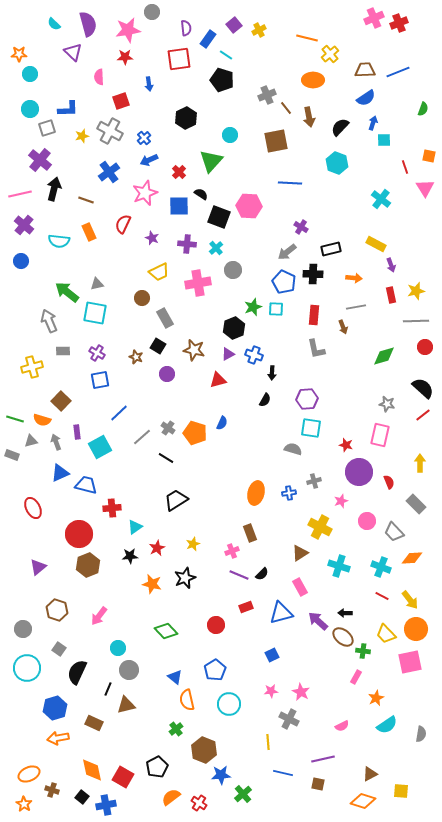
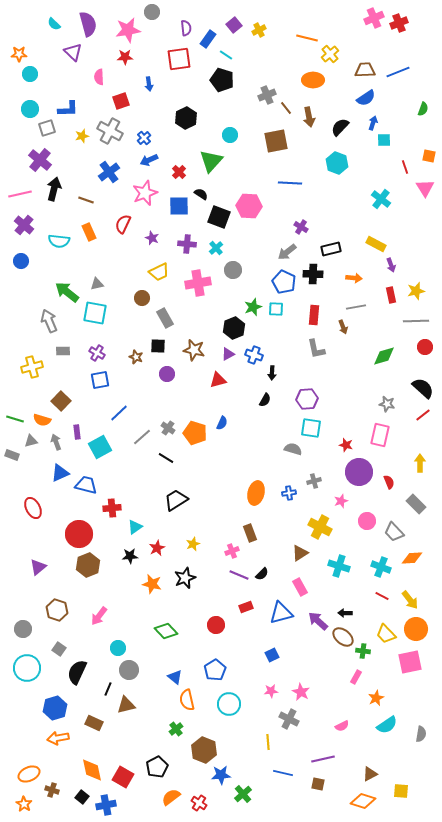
black square at (158, 346): rotated 28 degrees counterclockwise
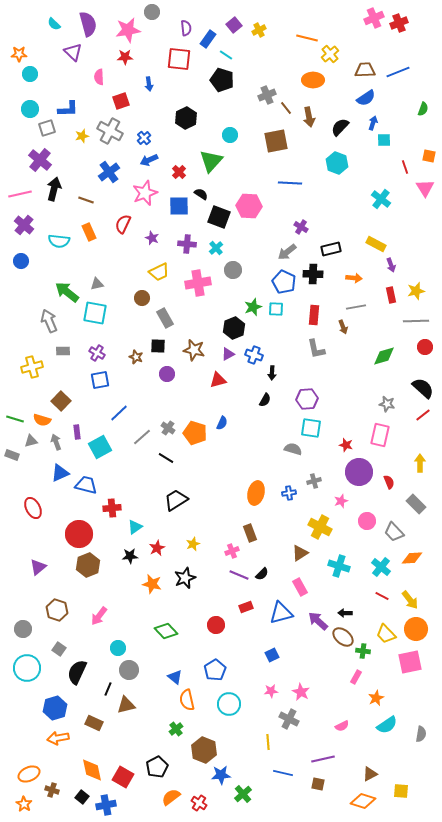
red square at (179, 59): rotated 15 degrees clockwise
cyan cross at (381, 567): rotated 18 degrees clockwise
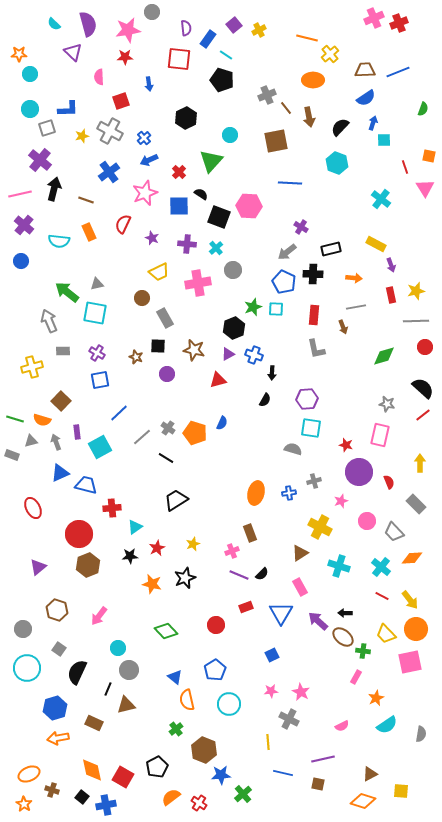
blue triangle at (281, 613): rotated 45 degrees counterclockwise
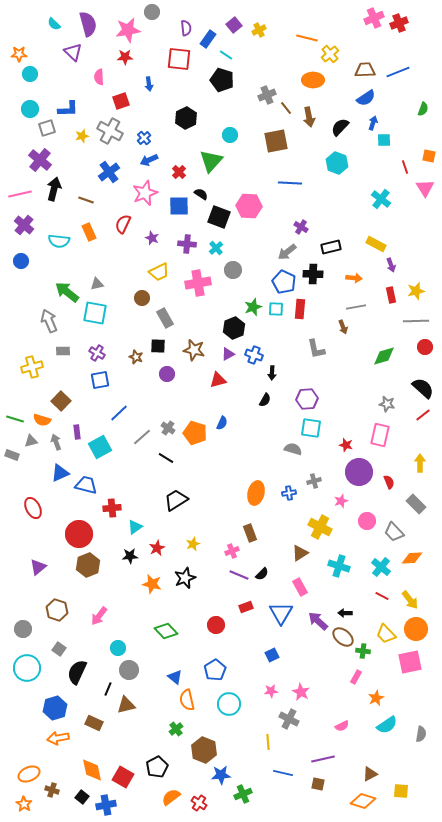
black rectangle at (331, 249): moved 2 px up
red rectangle at (314, 315): moved 14 px left, 6 px up
green cross at (243, 794): rotated 18 degrees clockwise
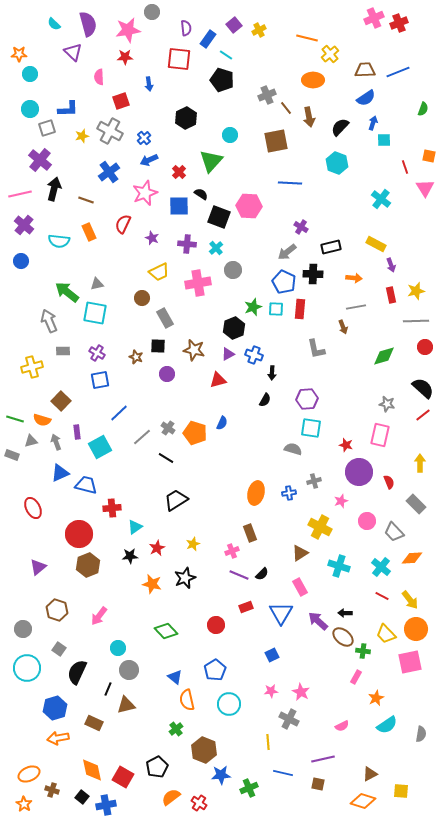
green cross at (243, 794): moved 6 px right, 6 px up
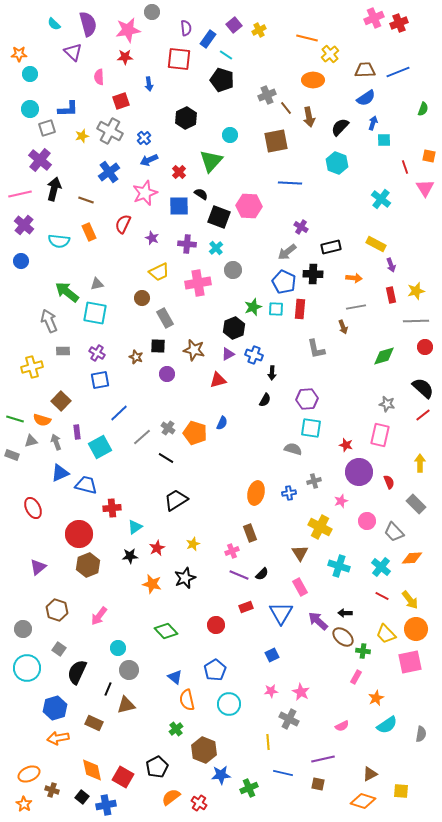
brown triangle at (300, 553): rotated 30 degrees counterclockwise
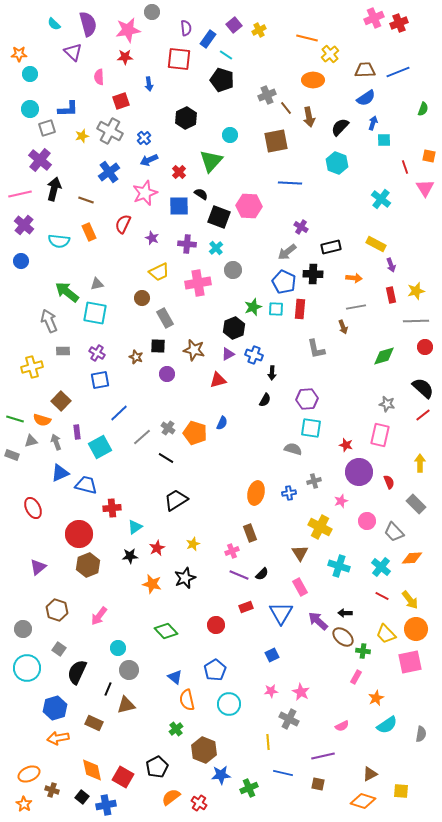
purple line at (323, 759): moved 3 px up
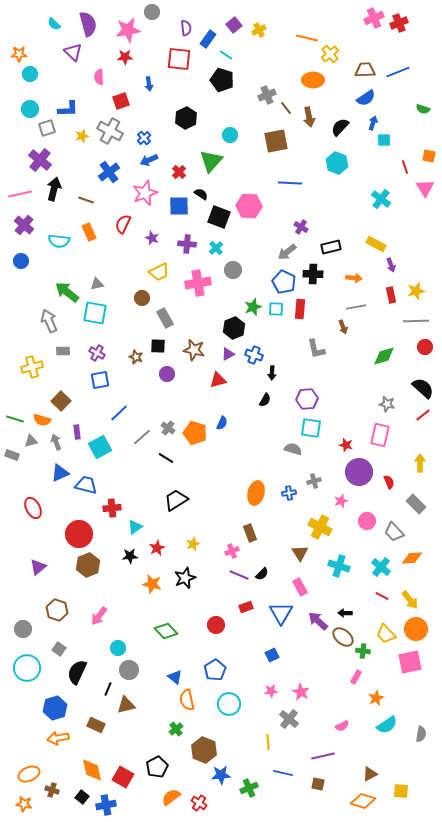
green semicircle at (423, 109): rotated 88 degrees clockwise
gray cross at (289, 719): rotated 12 degrees clockwise
brown rectangle at (94, 723): moved 2 px right, 2 px down
orange star at (24, 804): rotated 21 degrees counterclockwise
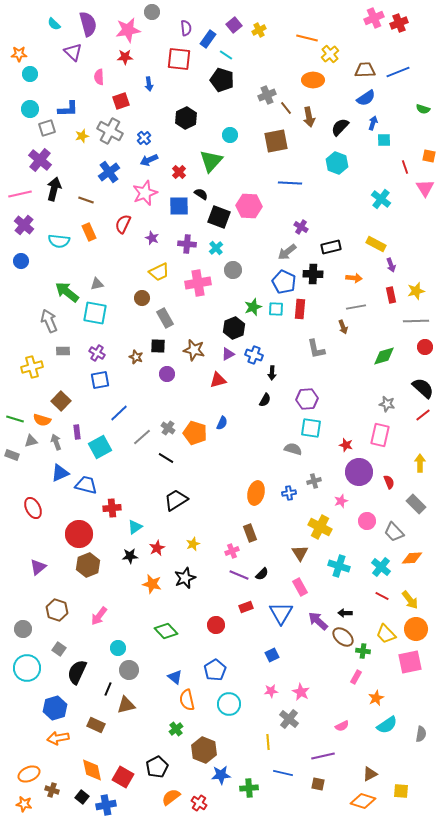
green cross at (249, 788): rotated 18 degrees clockwise
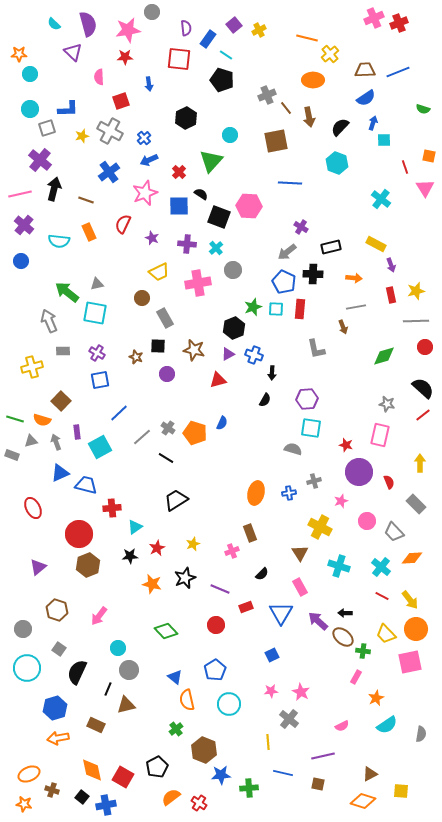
purple line at (239, 575): moved 19 px left, 14 px down
